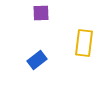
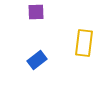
purple square: moved 5 px left, 1 px up
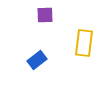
purple square: moved 9 px right, 3 px down
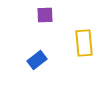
yellow rectangle: rotated 12 degrees counterclockwise
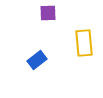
purple square: moved 3 px right, 2 px up
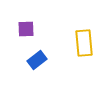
purple square: moved 22 px left, 16 px down
